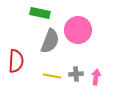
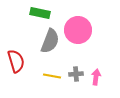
red semicircle: rotated 20 degrees counterclockwise
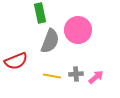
green rectangle: rotated 66 degrees clockwise
red semicircle: rotated 85 degrees clockwise
pink arrow: rotated 42 degrees clockwise
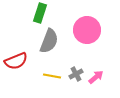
green rectangle: rotated 30 degrees clockwise
pink circle: moved 9 px right
gray semicircle: moved 1 px left
gray cross: rotated 24 degrees counterclockwise
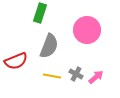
gray semicircle: moved 5 px down
gray cross: rotated 32 degrees counterclockwise
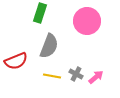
pink circle: moved 9 px up
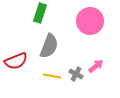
pink circle: moved 3 px right
pink arrow: moved 11 px up
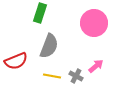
pink circle: moved 4 px right, 2 px down
gray cross: moved 2 px down
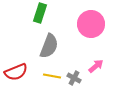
pink circle: moved 3 px left, 1 px down
red semicircle: moved 11 px down
gray cross: moved 2 px left, 2 px down
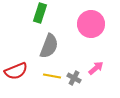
pink arrow: moved 2 px down
red semicircle: moved 1 px up
